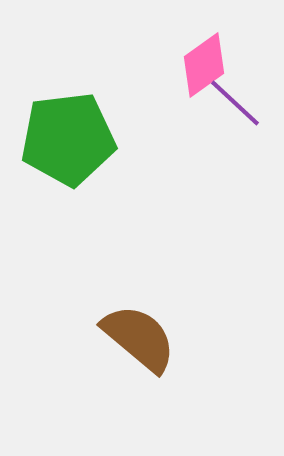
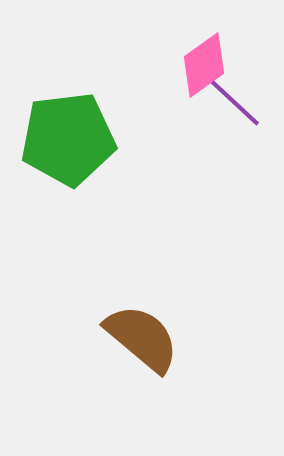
brown semicircle: moved 3 px right
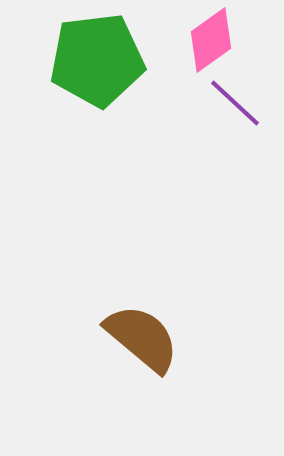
pink diamond: moved 7 px right, 25 px up
green pentagon: moved 29 px right, 79 px up
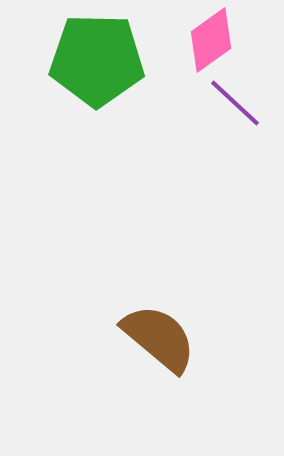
green pentagon: rotated 8 degrees clockwise
brown semicircle: moved 17 px right
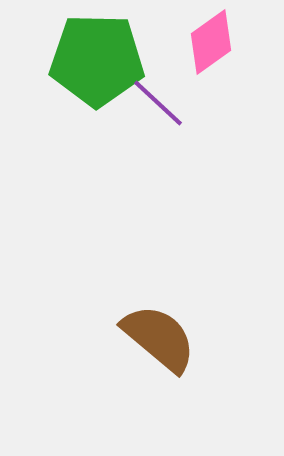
pink diamond: moved 2 px down
purple line: moved 77 px left
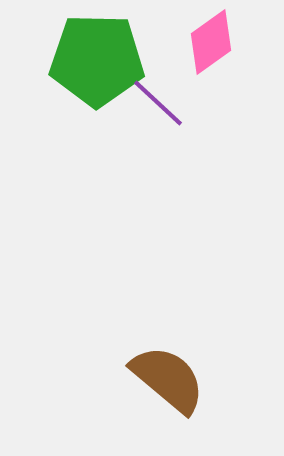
brown semicircle: moved 9 px right, 41 px down
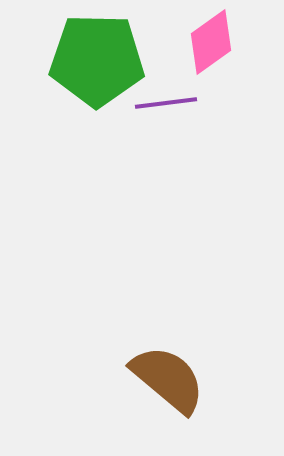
purple line: moved 8 px right; rotated 50 degrees counterclockwise
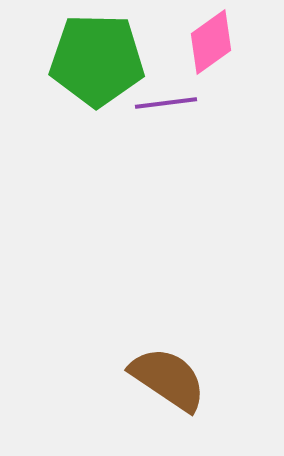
brown semicircle: rotated 6 degrees counterclockwise
